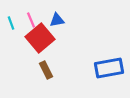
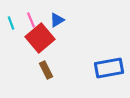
blue triangle: rotated 21 degrees counterclockwise
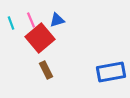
blue triangle: rotated 14 degrees clockwise
blue rectangle: moved 2 px right, 4 px down
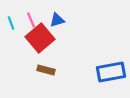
brown rectangle: rotated 48 degrees counterclockwise
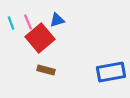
pink line: moved 3 px left, 2 px down
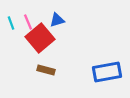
blue rectangle: moved 4 px left
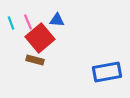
blue triangle: rotated 21 degrees clockwise
brown rectangle: moved 11 px left, 10 px up
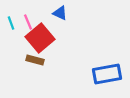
blue triangle: moved 3 px right, 7 px up; rotated 21 degrees clockwise
blue rectangle: moved 2 px down
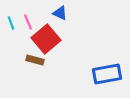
red square: moved 6 px right, 1 px down
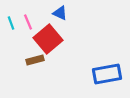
red square: moved 2 px right
brown rectangle: rotated 30 degrees counterclockwise
